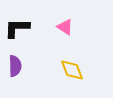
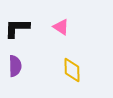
pink triangle: moved 4 px left
yellow diamond: rotated 20 degrees clockwise
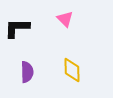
pink triangle: moved 4 px right, 8 px up; rotated 12 degrees clockwise
purple semicircle: moved 12 px right, 6 px down
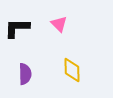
pink triangle: moved 6 px left, 5 px down
purple semicircle: moved 2 px left, 2 px down
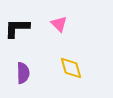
yellow diamond: moved 1 px left, 2 px up; rotated 15 degrees counterclockwise
purple semicircle: moved 2 px left, 1 px up
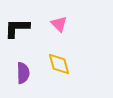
yellow diamond: moved 12 px left, 4 px up
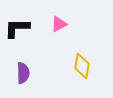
pink triangle: rotated 48 degrees clockwise
yellow diamond: moved 23 px right, 2 px down; rotated 25 degrees clockwise
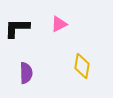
purple semicircle: moved 3 px right
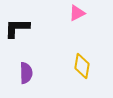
pink triangle: moved 18 px right, 11 px up
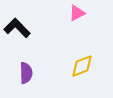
black L-shape: rotated 44 degrees clockwise
yellow diamond: rotated 60 degrees clockwise
